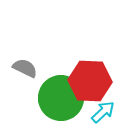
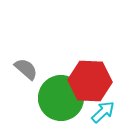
gray semicircle: moved 1 px right, 1 px down; rotated 15 degrees clockwise
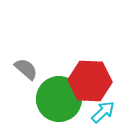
green circle: moved 2 px left, 1 px down
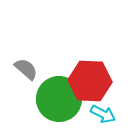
cyan arrow: moved 2 px down; rotated 70 degrees clockwise
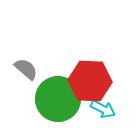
green circle: moved 1 px left
cyan arrow: moved 5 px up
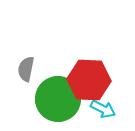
gray semicircle: rotated 120 degrees counterclockwise
red hexagon: moved 1 px left, 1 px up
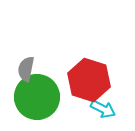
red hexagon: rotated 15 degrees clockwise
green circle: moved 21 px left, 2 px up
